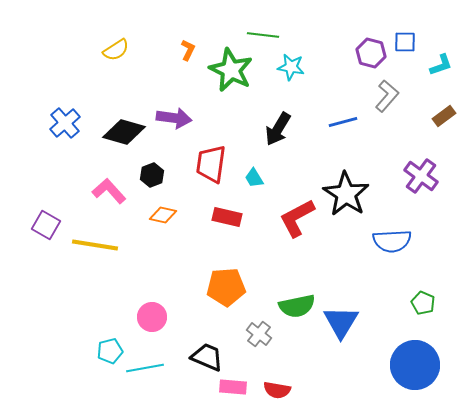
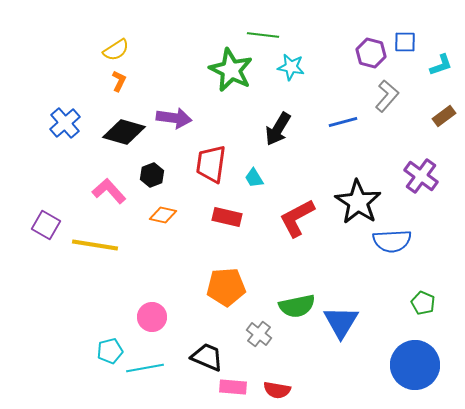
orange L-shape: moved 69 px left, 31 px down
black star: moved 12 px right, 8 px down
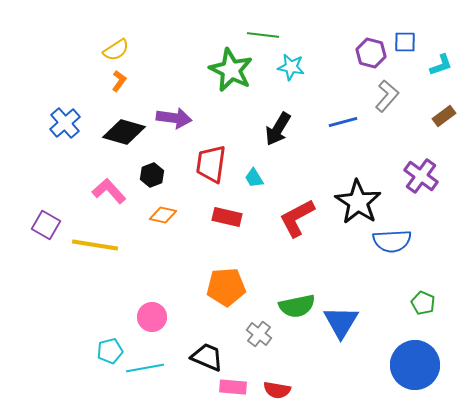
orange L-shape: rotated 10 degrees clockwise
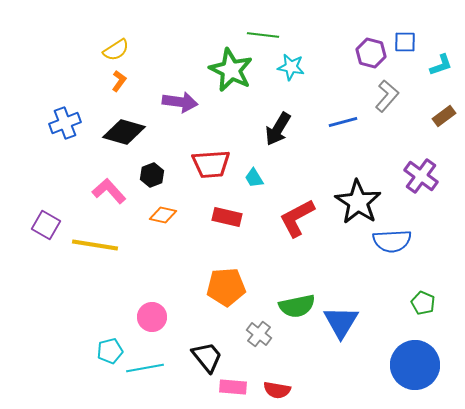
purple arrow: moved 6 px right, 16 px up
blue cross: rotated 20 degrees clockwise
red trapezoid: rotated 102 degrees counterclockwise
black trapezoid: rotated 28 degrees clockwise
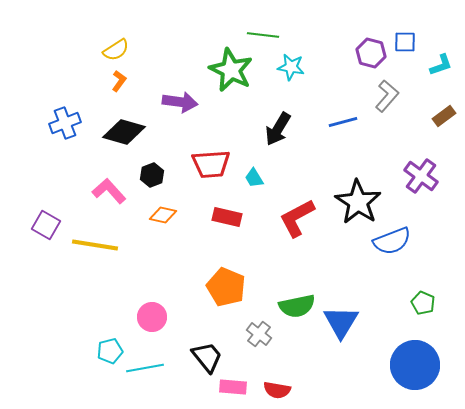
blue semicircle: rotated 18 degrees counterclockwise
orange pentagon: rotated 27 degrees clockwise
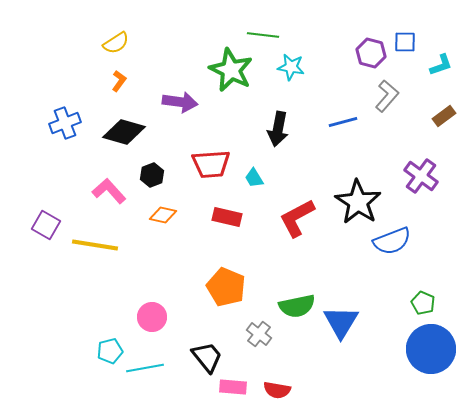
yellow semicircle: moved 7 px up
black arrow: rotated 20 degrees counterclockwise
blue circle: moved 16 px right, 16 px up
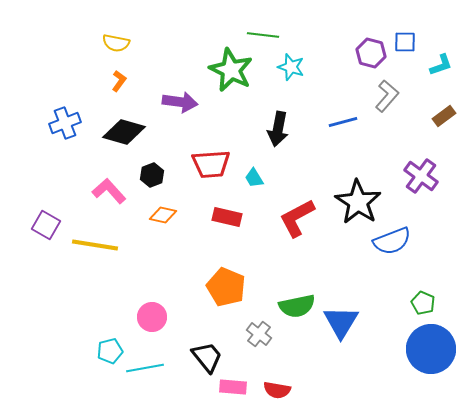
yellow semicircle: rotated 44 degrees clockwise
cyan star: rotated 8 degrees clockwise
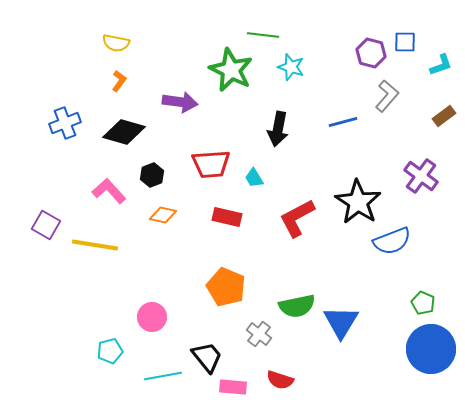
cyan line: moved 18 px right, 8 px down
red semicircle: moved 3 px right, 10 px up; rotated 8 degrees clockwise
